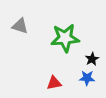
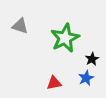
green star: rotated 20 degrees counterclockwise
blue star: moved 1 px left; rotated 28 degrees counterclockwise
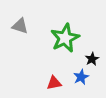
blue star: moved 5 px left, 1 px up
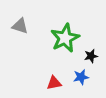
black star: moved 1 px left, 3 px up; rotated 16 degrees clockwise
blue star: rotated 14 degrees clockwise
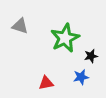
red triangle: moved 8 px left
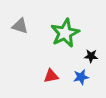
green star: moved 5 px up
black star: rotated 16 degrees clockwise
red triangle: moved 5 px right, 7 px up
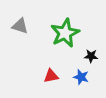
blue star: rotated 28 degrees clockwise
